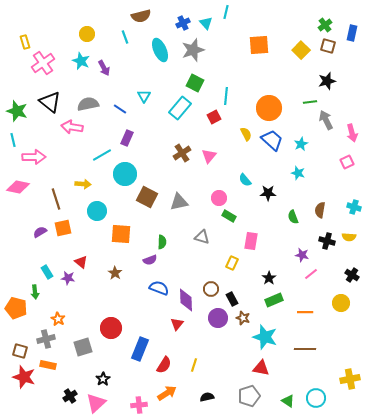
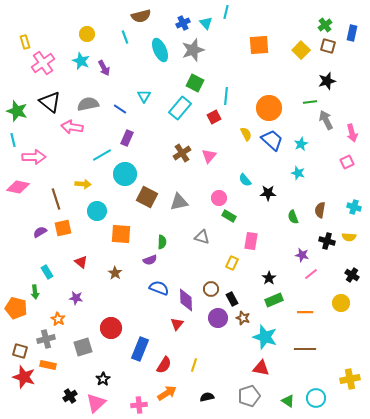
purple star at (68, 278): moved 8 px right, 20 px down
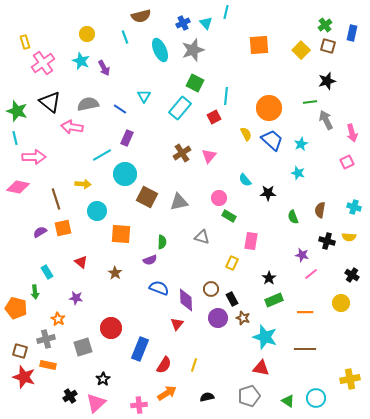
cyan line at (13, 140): moved 2 px right, 2 px up
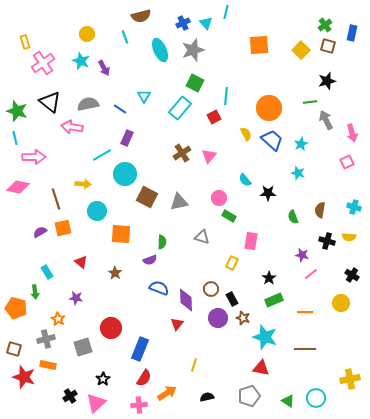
brown square at (20, 351): moved 6 px left, 2 px up
red semicircle at (164, 365): moved 20 px left, 13 px down
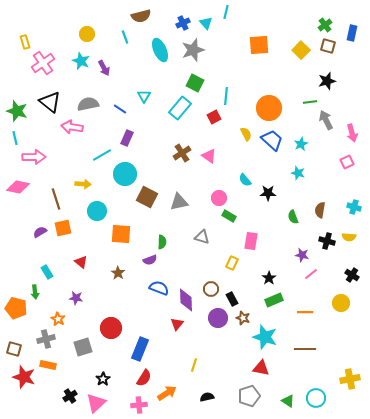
pink triangle at (209, 156): rotated 35 degrees counterclockwise
brown star at (115, 273): moved 3 px right
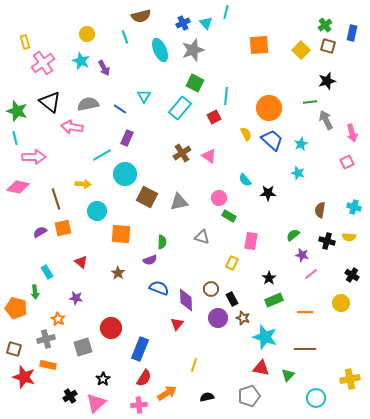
green semicircle at (293, 217): moved 18 px down; rotated 72 degrees clockwise
green triangle at (288, 401): moved 26 px up; rotated 40 degrees clockwise
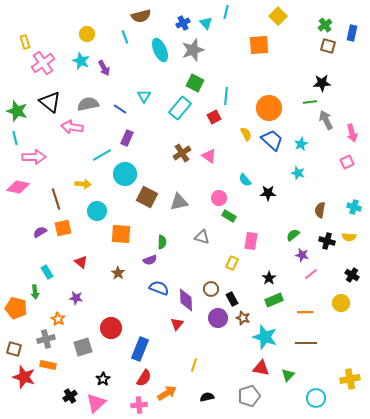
yellow square at (301, 50): moved 23 px left, 34 px up
black star at (327, 81): moved 5 px left, 2 px down; rotated 12 degrees clockwise
brown line at (305, 349): moved 1 px right, 6 px up
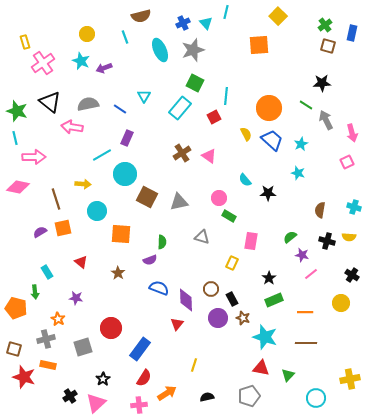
purple arrow at (104, 68): rotated 98 degrees clockwise
green line at (310, 102): moved 4 px left, 3 px down; rotated 40 degrees clockwise
green semicircle at (293, 235): moved 3 px left, 2 px down
blue rectangle at (140, 349): rotated 15 degrees clockwise
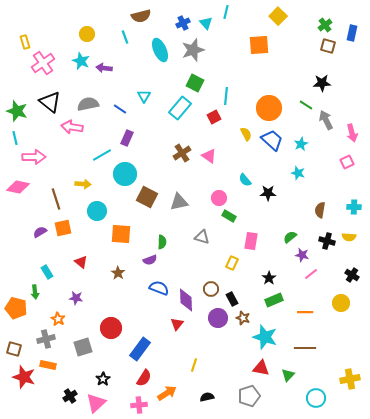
purple arrow at (104, 68): rotated 28 degrees clockwise
cyan cross at (354, 207): rotated 16 degrees counterclockwise
brown line at (306, 343): moved 1 px left, 5 px down
